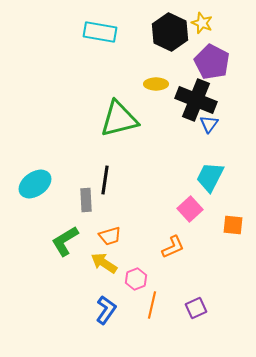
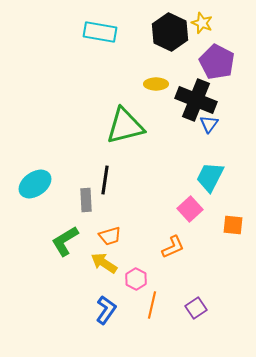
purple pentagon: moved 5 px right
green triangle: moved 6 px right, 7 px down
pink hexagon: rotated 10 degrees counterclockwise
purple square: rotated 10 degrees counterclockwise
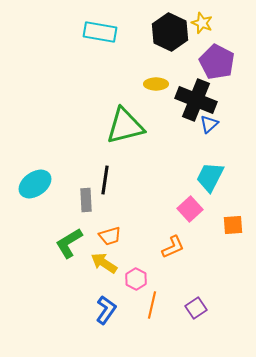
blue triangle: rotated 12 degrees clockwise
orange square: rotated 10 degrees counterclockwise
green L-shape: moved 4 px right, 2 px down
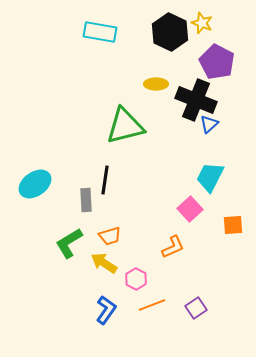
orange line: rotated 56 degrees clockwise
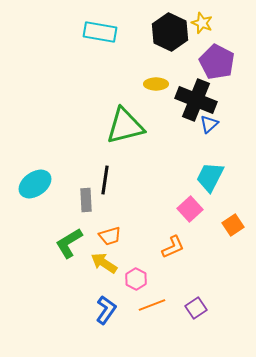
orange square: rotated 30 degrees counterclockwise
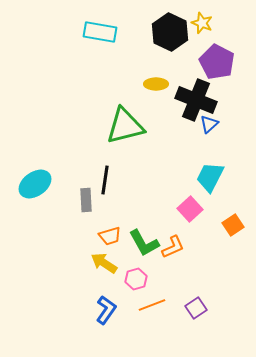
green L-shape: moved 75 px right; rotated 88 degrees counterclockwise
pink hexagon: rotated 15 degrees clockwise
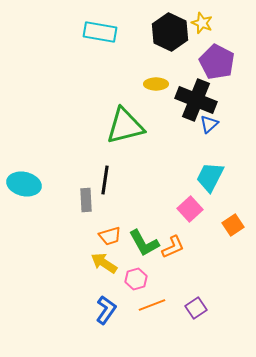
cyan ellipse: moved 11 px left; rotated 48 degrees clockwise
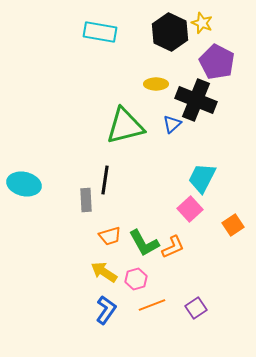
blue triangle: moved 37 px left
cyan trapezoid: moved 8 px left, 1 px down
yellow arrow: moved 9 px down
